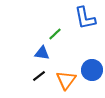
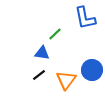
black line: moved 1 px up
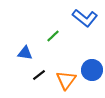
blue L-shape: rotated 40 degrees counterclockwise
green line: moved 2 px left, 2 px down
blue triangle: moved 17 px left
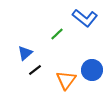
green line: moved 4 px right, 2 px up
blue triangle: rotated 49 degrees counterclockwise
black line: moved 4 px left, 5 px up
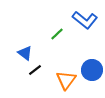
blue L-shape: moved 2 px down
blue triangle: rotated 42 degrees counterclockwise
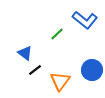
orange triangle: moved 6 px left, 1 px down
